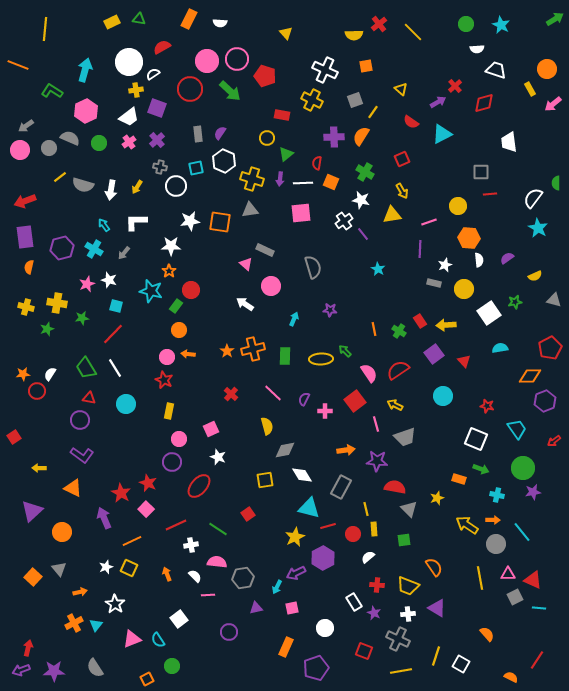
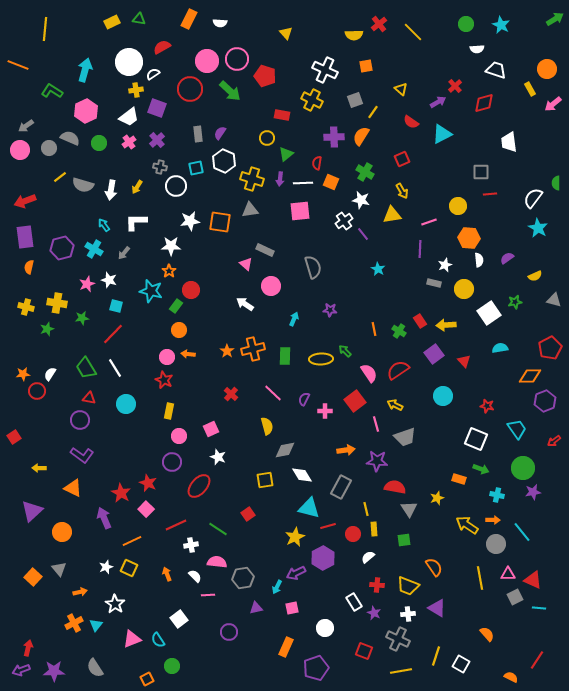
pink square at (301, 213): moved 1 px left, 2 px up
pink circle at (179, 439): moved 3 px up
gray triangle at (409, 509): rotated 12 degrees clockwise
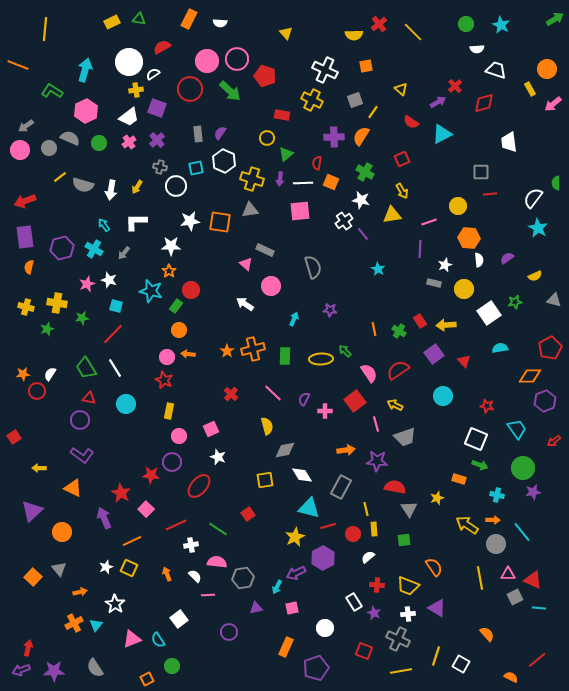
green arrow at (481, 469): moved 1 px left, 4 px up
red star at (148, 483): moved 3 px right, 8 px up; rotated 18 degrees counterclockwise
red line at (537, 660): rotated 18 degrees clockwise
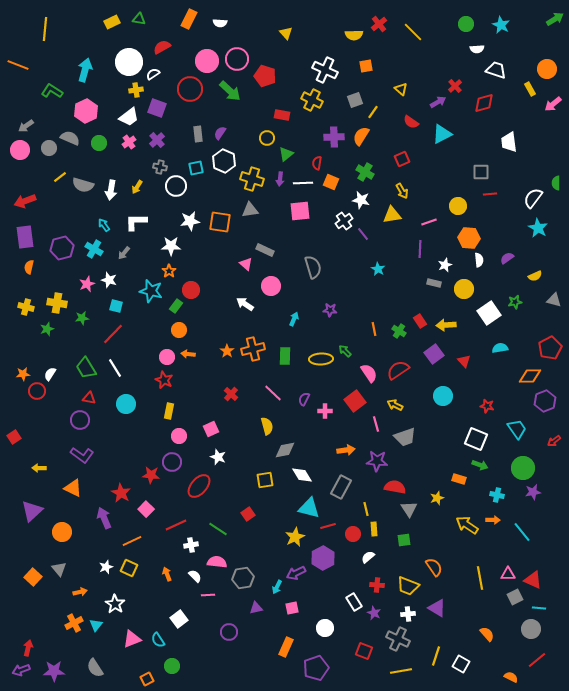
gray circle at (496, 544): moved 35 px right, 85 px down
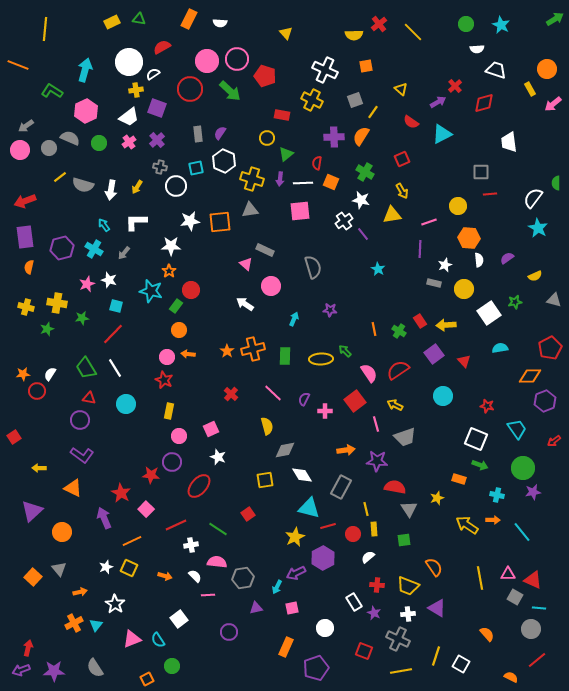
orange square at (220, 222): rotated 15 degrees counterclockwise
orange arrow at (167, 574): moved 2 px left, 2 px down; rotated 128 degrees clockwise
gray square at (515, 597): rotated 35 degrees counterclockwise
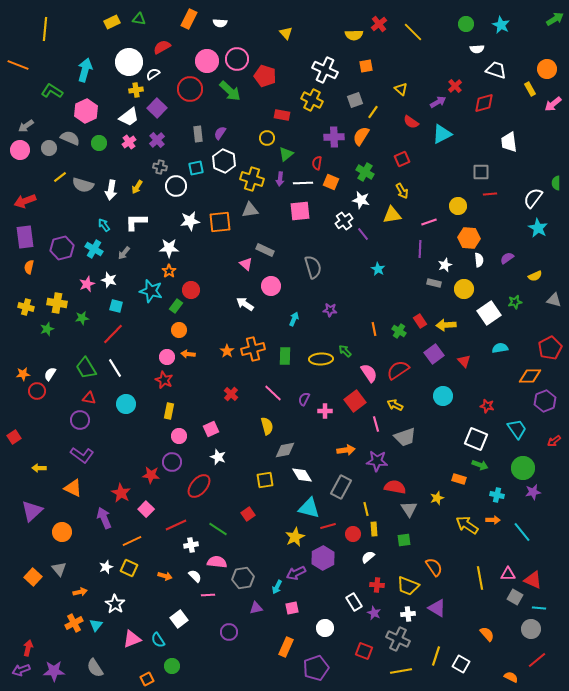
purple square at (157, 108): rotated 24 degrees clockwise
white star at (171, 246): moved 2 px left, 2 px down
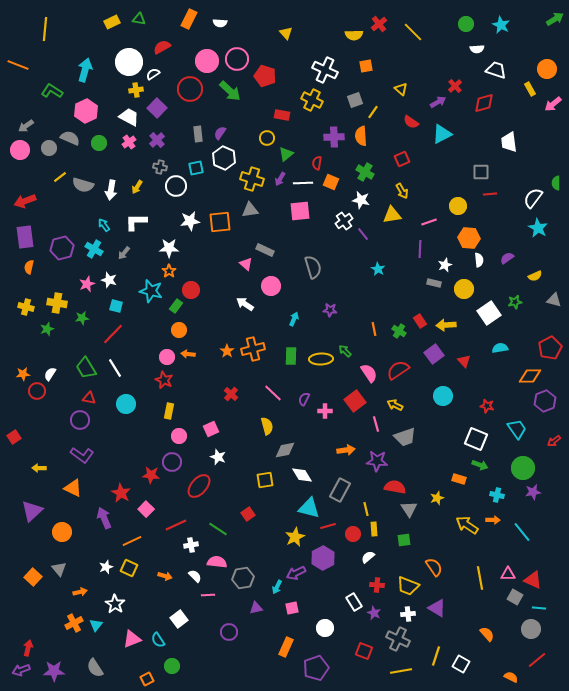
white trapezoid at (129, 117): rotated 115 degrees counterclockwise
orange semicircle at (361, 136): rotated 36 degrees counterclockwise
white hexagon at (224, 161): moved 3 px up
purple arrow at (280, 179): rotated 24 degrees clockwise
green rectangle at (285, 356): moved 6 px right
gray rectangle at (341, 487): moved 1 px left, 3 px down
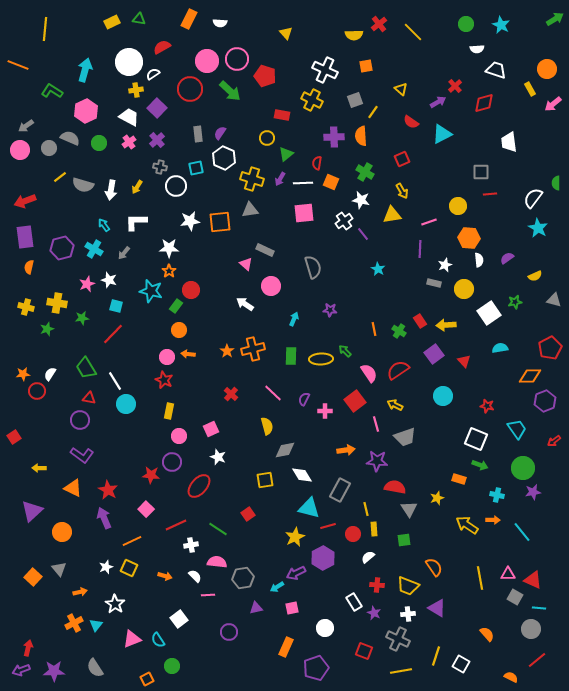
pink square at (300, 211): moved 4 px right, 2 px down
white line at (115, 368): moved 13 px down
red star at (121, 493): moved 13 px left, 3 px up
cyan arrow at (277, 587): rotated 32 degrees clockwise
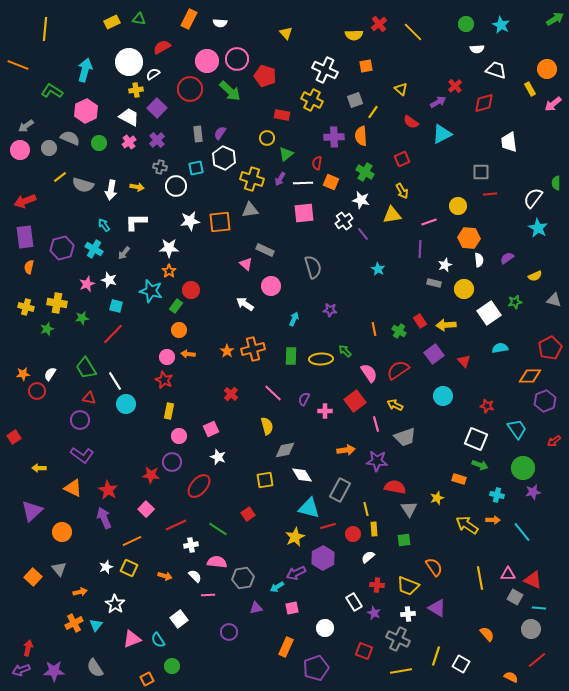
yellow arrow at (137, 187): rotated 112 degrees counterclockwise
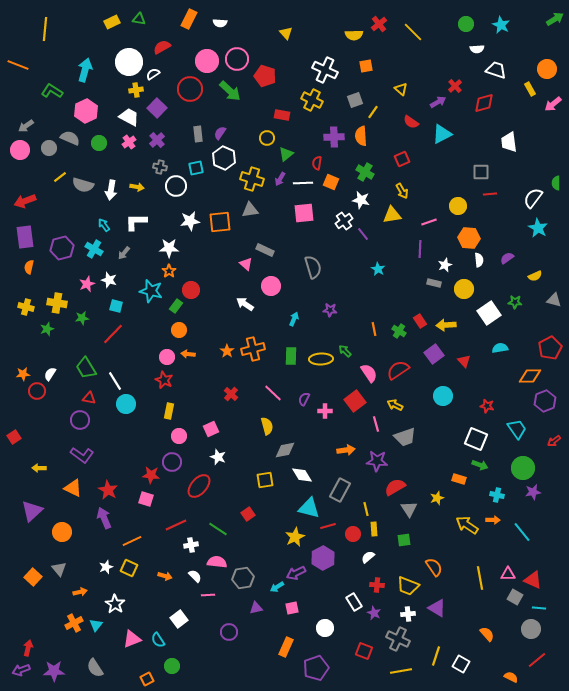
green star at (515, 302): rotated 16 degrees clockwise
red semicircle at (395, 487): rotated 40 degrees counterclockwise
pink square at (146, 509): moved 10 px up; rotated 28 degrees counterclockwise
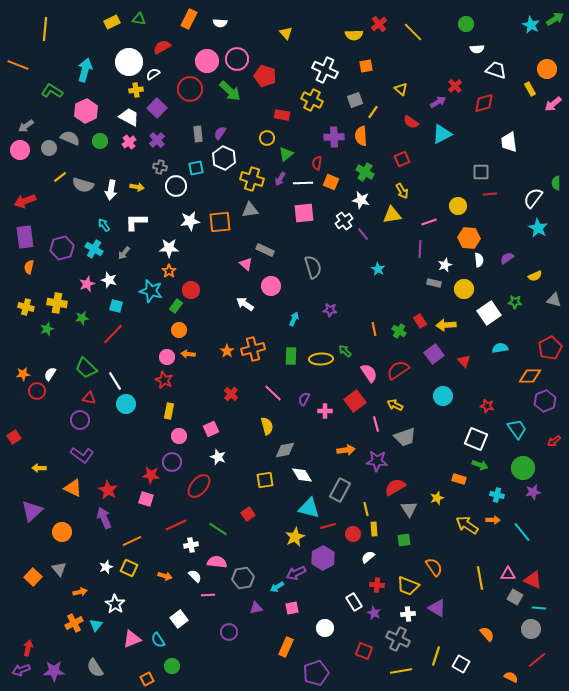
cyan star at (501, 25): moved 30 px right
green circle at (99, 143): moved 1 px right, 2 px up
green trapezoid at (86, 368): rotated 15 degrees counterclockwise
purple pentagon at (316, 668): moved 5 px down
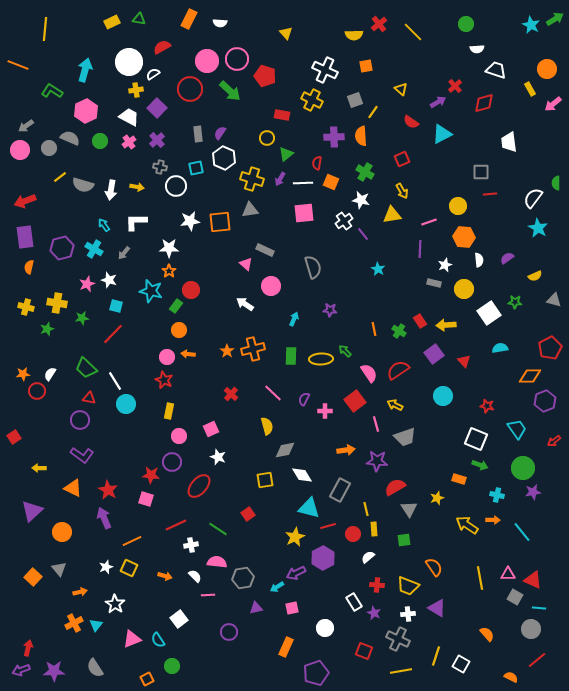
orange hexagon at (469, 238): moved 5 px left, 1 px up
